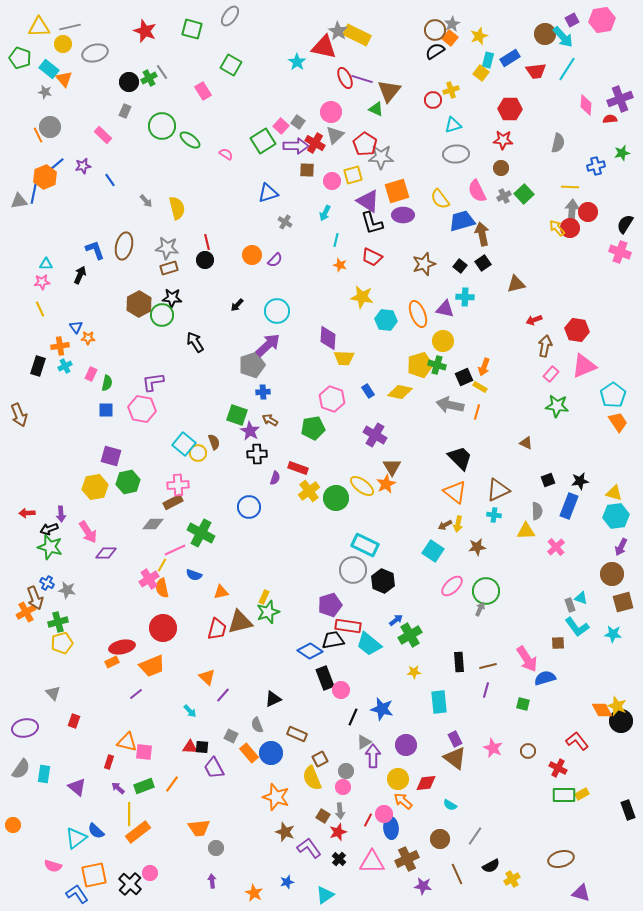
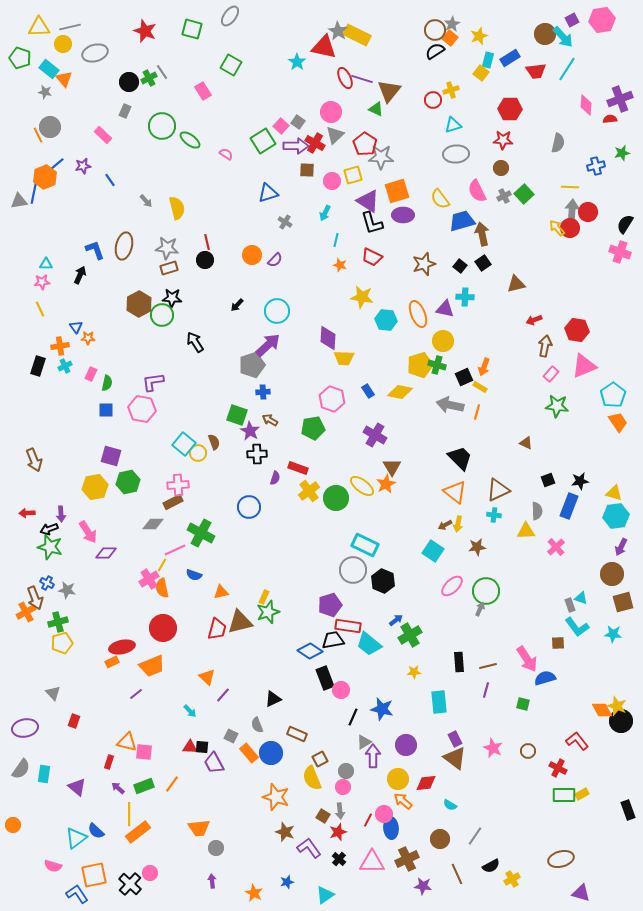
brown arrow at (19, 415): moved 15 px right, 45 px down
purple trapezoid at (214, 768): moved 5 px up
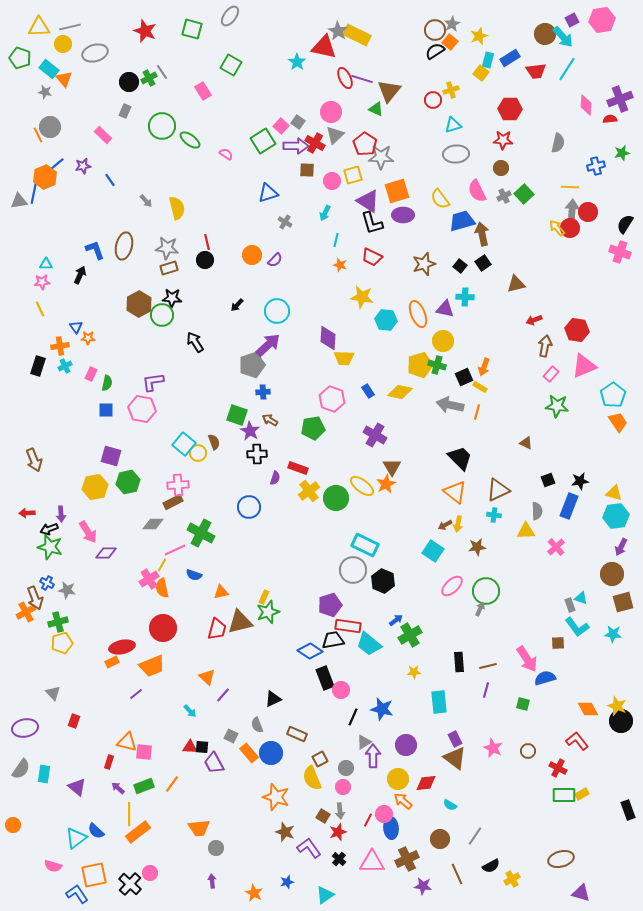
orange square at (450, 38): moved 4 px down
orange diamond at (602, 710): moved 14 px left, 1 px up
gray circle at (346, 771): moved 3 px up
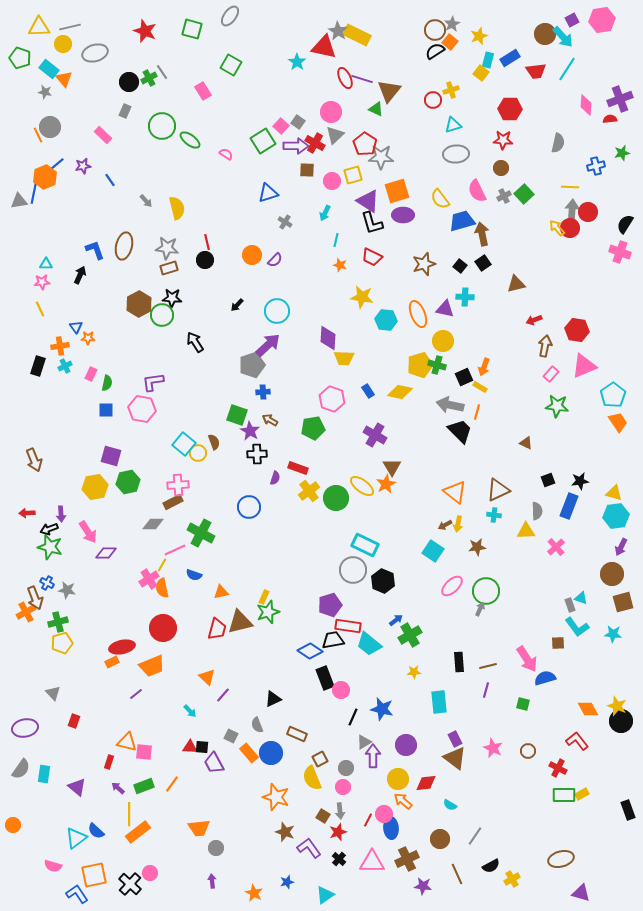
black trapezoid at (460, 458): moved 27 px up
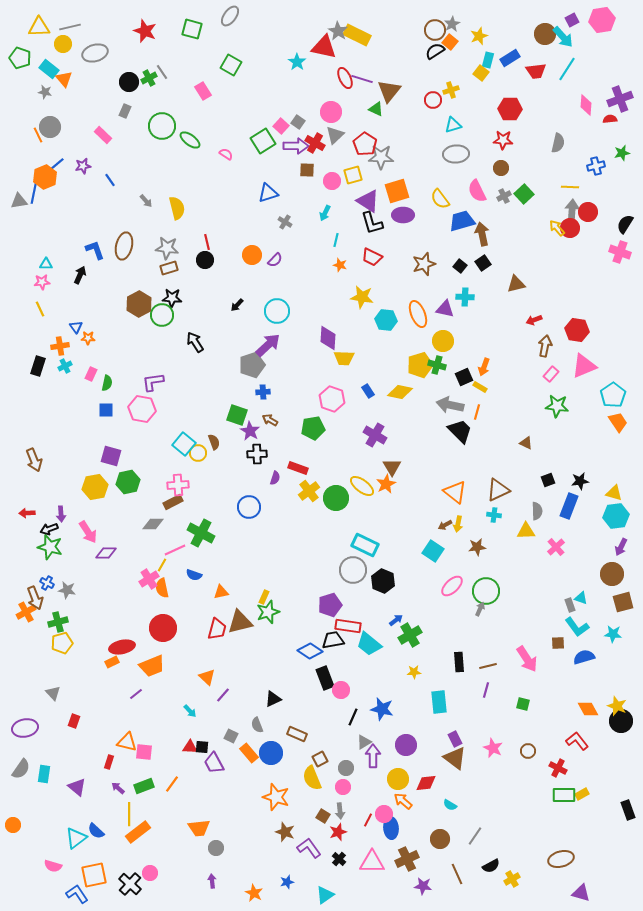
blue semicircle at (545, 678): moved 39 px right, 21 px up
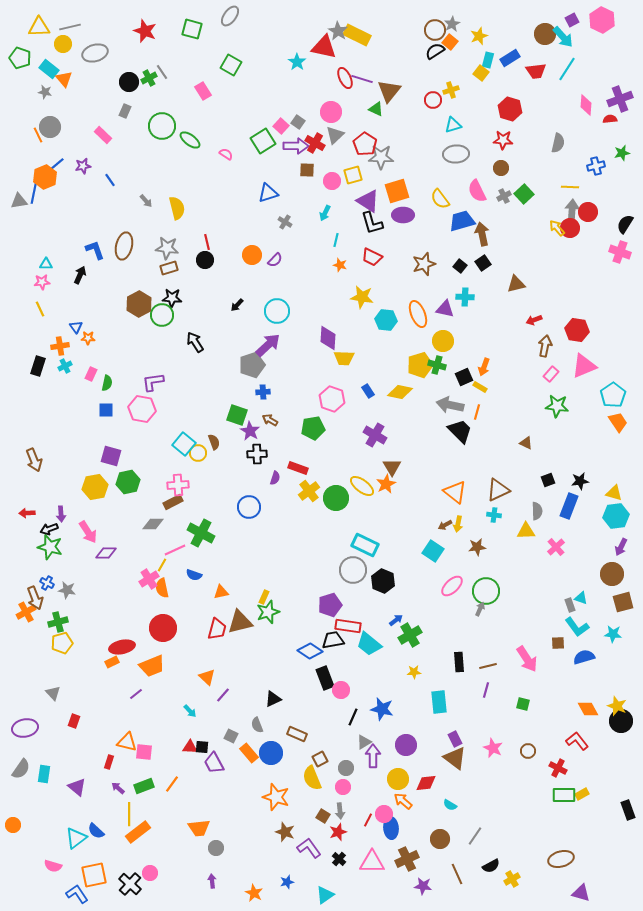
pink hexagon at (602, 20): rotated 25 degrees counterclockwise
red hexagon at (510, 109): rotated 15 degrees clockwise
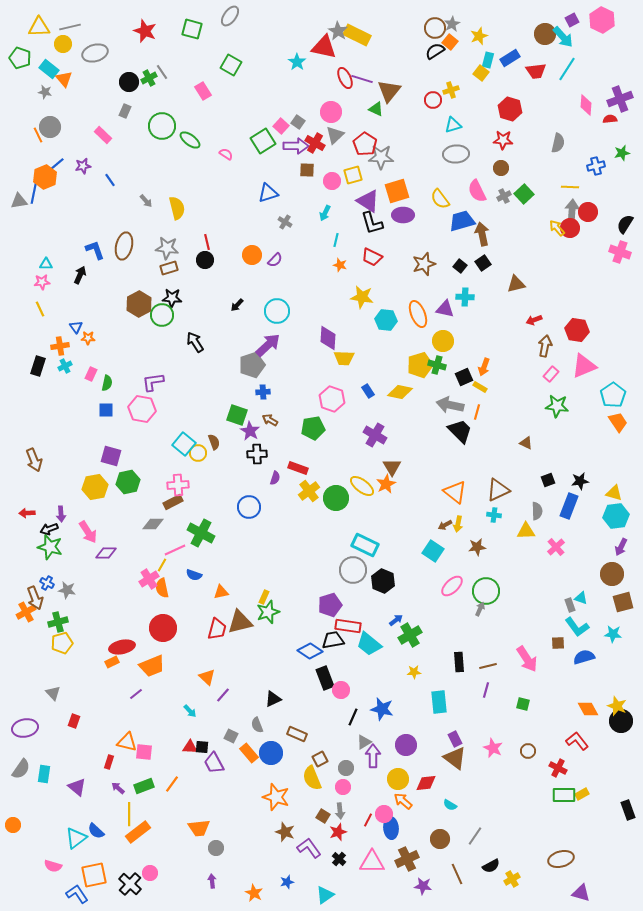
brown circle at (435, 30): moved 2 px up
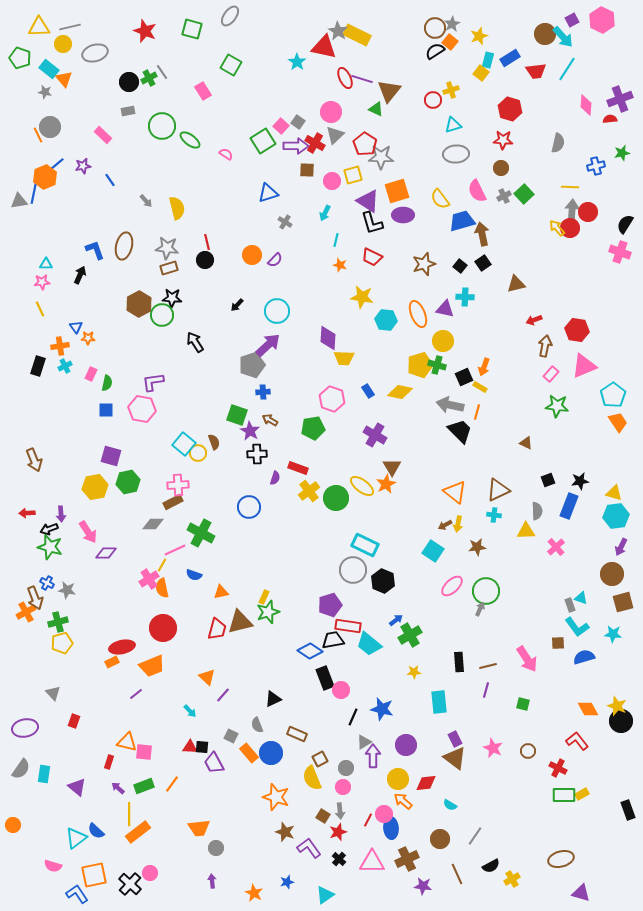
gray rectangle at (125, 111): moved 3 px right; rotated 56 degrees clockwise
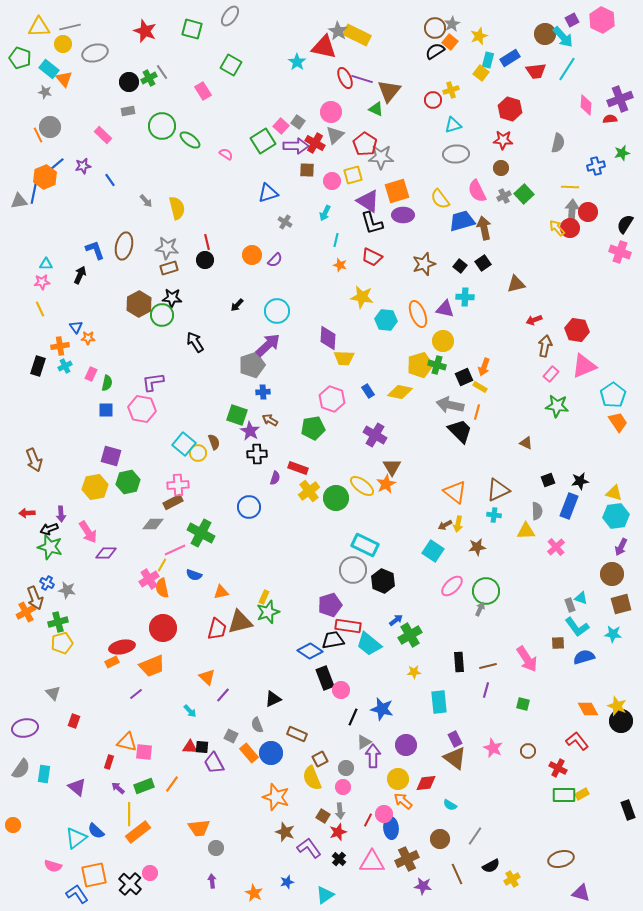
brown arrow at (482, 234): moved 2 px right, 6 px up
brown square at (623, 602): moved 2 px left, 2 px down
